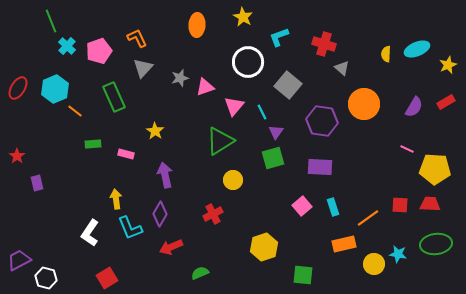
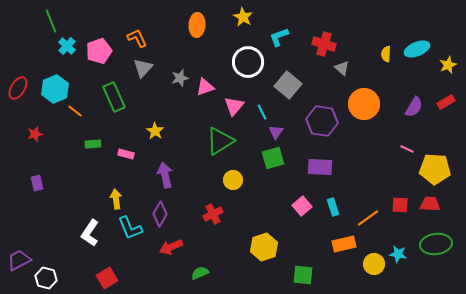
red star at (17, 156): moved 18 px right, 22 px up; rotated 21 degrees clockwise
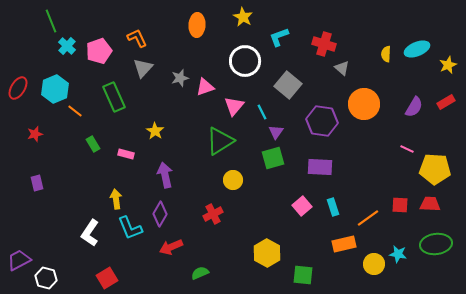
white circle at (248, 62): moved 3 px left, 1 px up
green rectangle at (93, 144): rotated 63 degrees clockwise
yellow hexagon at (264, 247): moved 3 px right, 6 px down; rotated 12 degrees counterclockwise
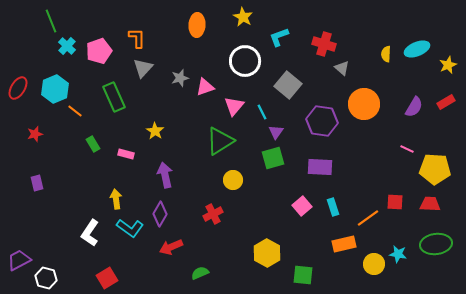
orange L-shape at (137, 38): rotated 25 degrees clockwise
red square at (400, 205): moved 5 px left, 3 px up
cyan L-shape at (130, 228): rotated 32 degrees counterclockwise
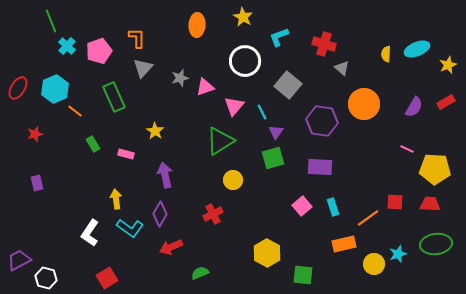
cyan star at (398, 254): rotated 30 degrees counterclockwise
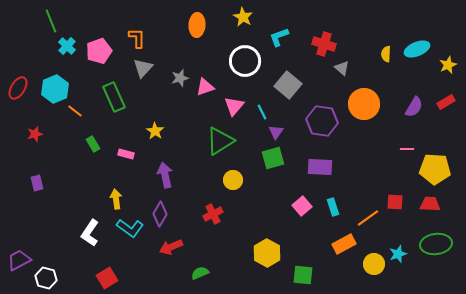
pink line at (407, 149): rotated 24 degrees counterclockwise
orange rectangle at (344, 244): rotated 15 degrees counterclockwise
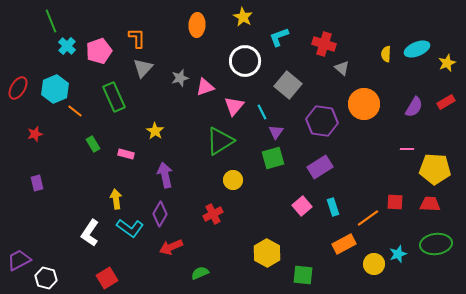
yellow star at (448, 65): moved 1 px left, 2 px up
purple rectangle at (320, 167): rotated 35 degrees counterclockwise
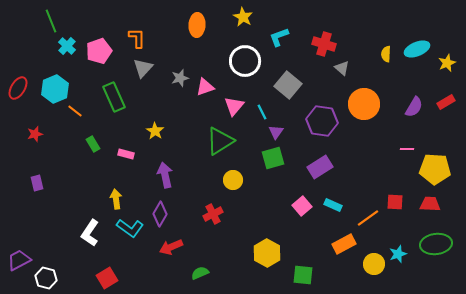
cyan rectangle at (333, 207): moved 2 px up; rotated 48 degrees counterclockwise
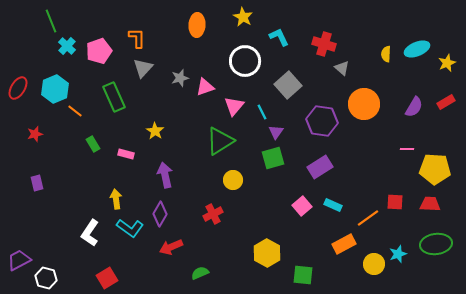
cyan L-shape at (279, 37): rotated 85 degrees clockwise
gray square at (288, 85): rotated 8 degrees clockwise
